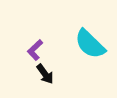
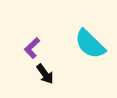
purple L-shape: moved 3 px left, 2 px up
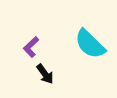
purple L-shape: moved 1 px left, 1 px up
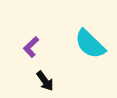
black arrow: moved 7 px down
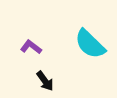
purple L-shape: rotated 80 degrees clockwise
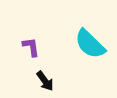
purple L-shape: rotated 45 degrees clockwise
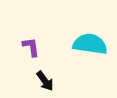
cyan semicircle: rotated 144 degrees clockwise
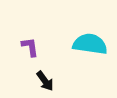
purple L-shape: moved 1 px left
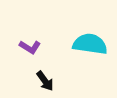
purple L-shape: rotated 130 degrees clockwise
